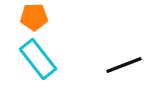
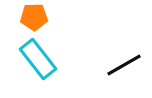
black line: rotated 9 degrees counterclockwise
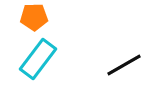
cyan rectangle: rotated 75 degrees clockwise
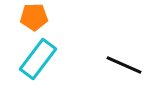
black line: rotated 54 degrees clockwise
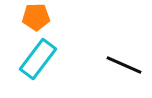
orange pentagon: moved 2 px right
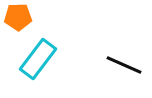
orange pentagon: moved 18 px left
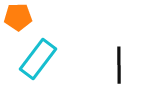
black line: moved 5 px left; rotated 66 degrees clockwise
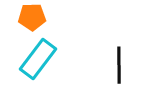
orange pentagon: moved 14 px right
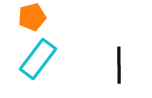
orange pentagon: rotated 12 degrees counterclockwise
